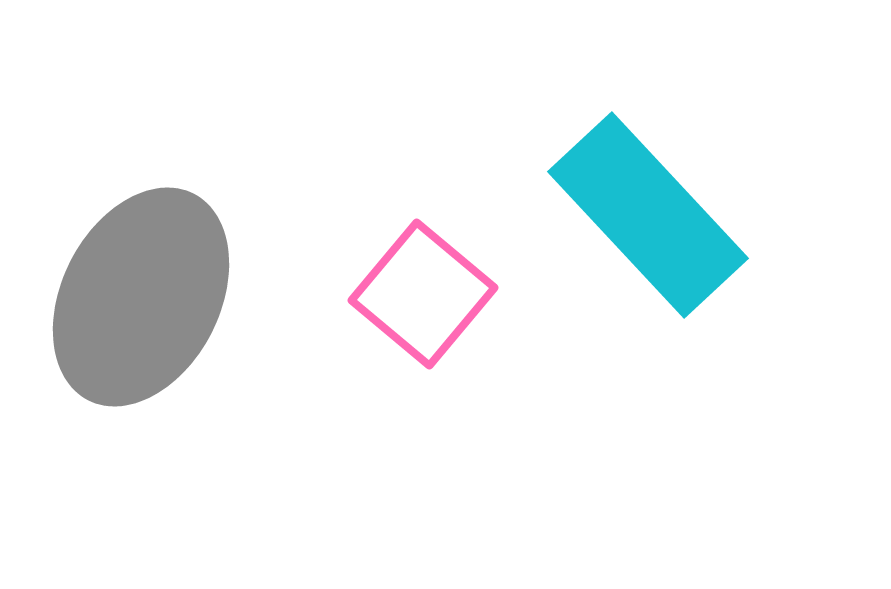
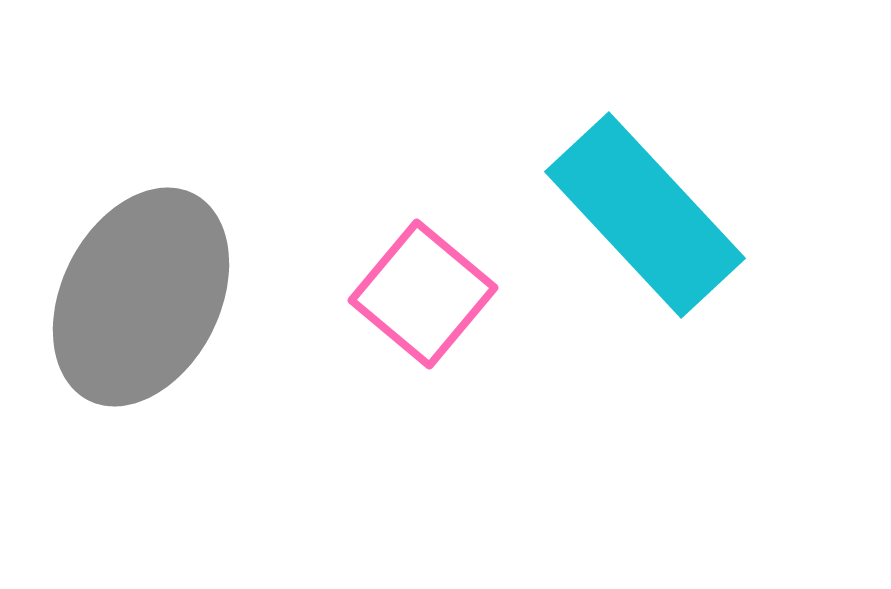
cyan rectangle: moved 3 px left
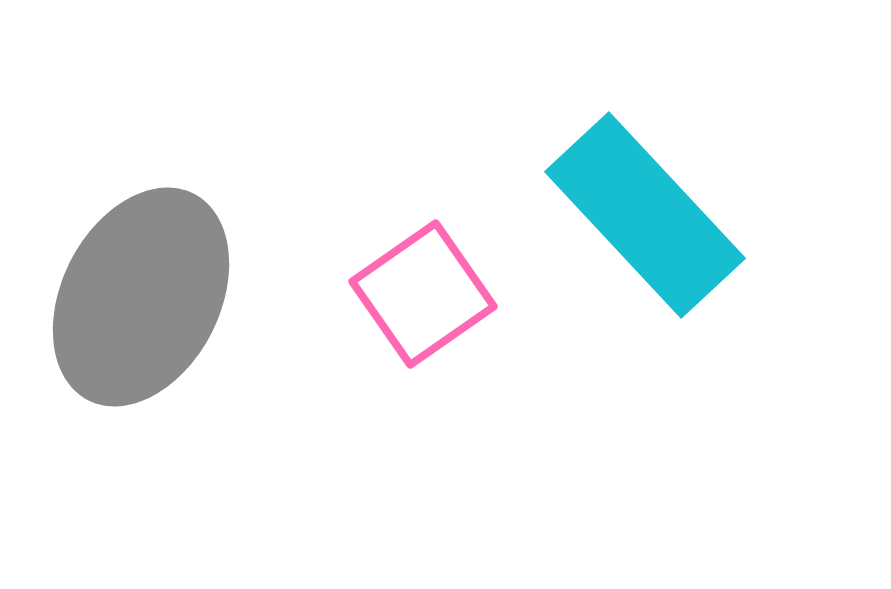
pink square: rotated 15 degrees clockwise
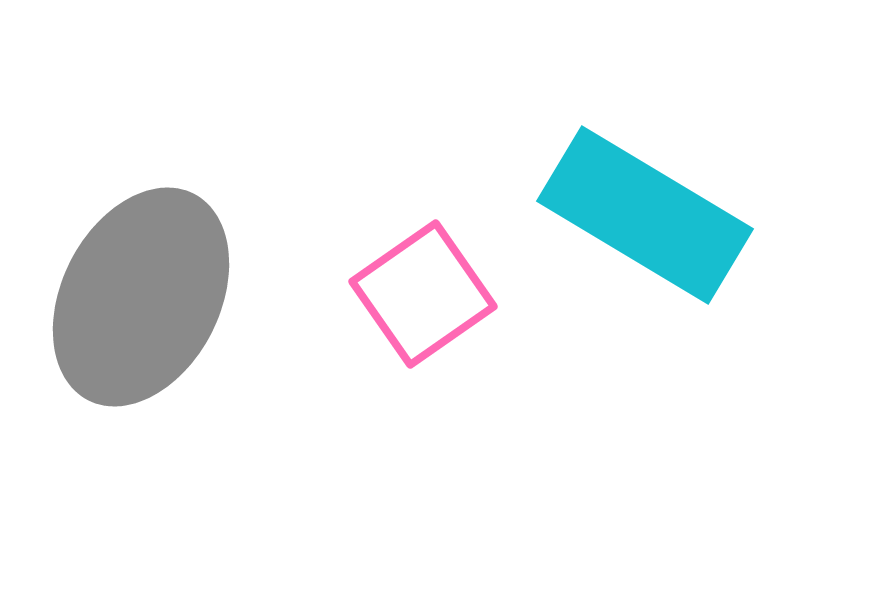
cyan rectangle: rotated 16 degrees counterclockwise
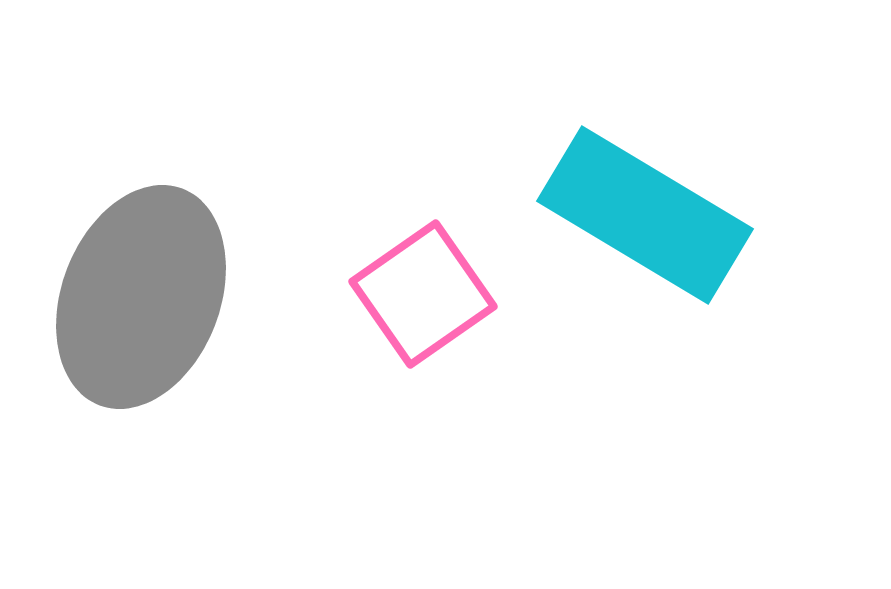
gray ellipse: rotated 6 degrees counterclockwise
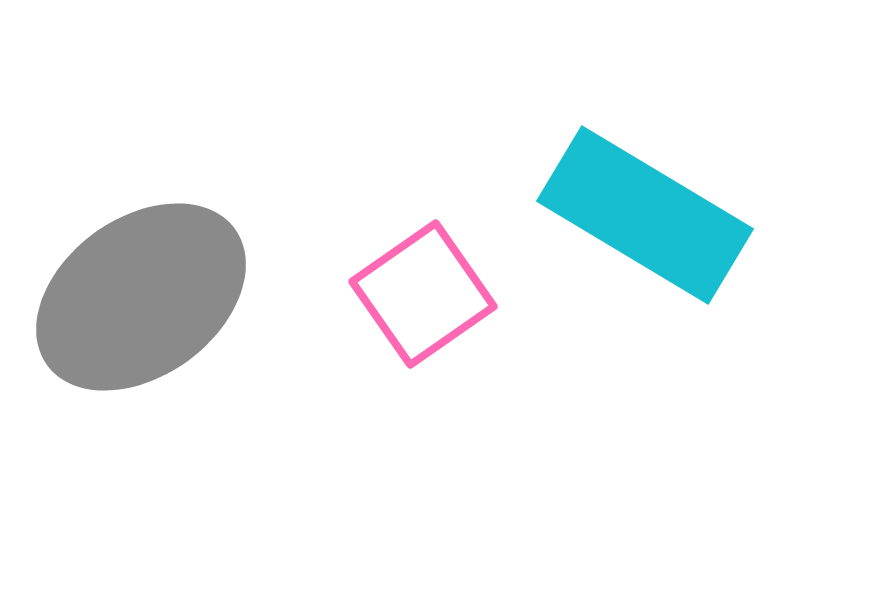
gray ellipse: rotated 33 degrees clockwise
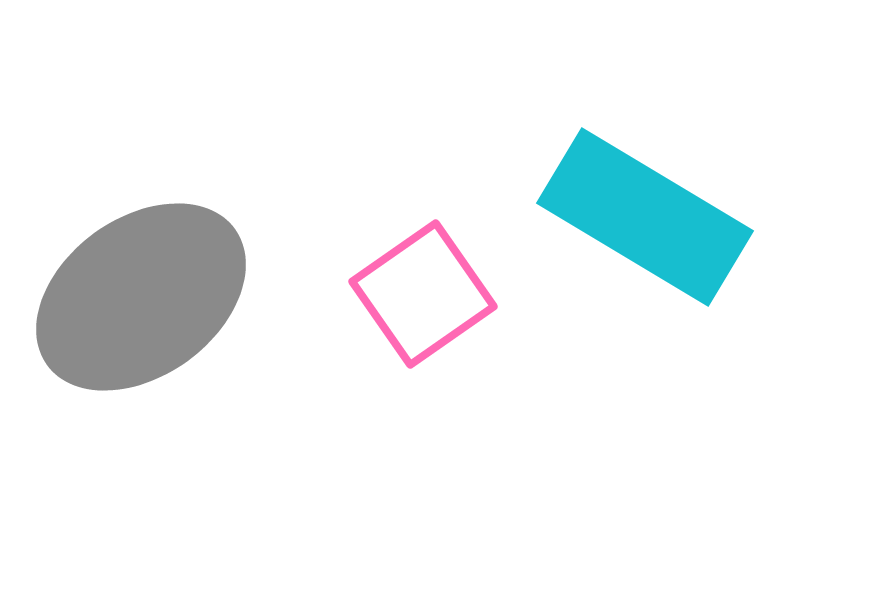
cyan rectangle: moved 2 px down
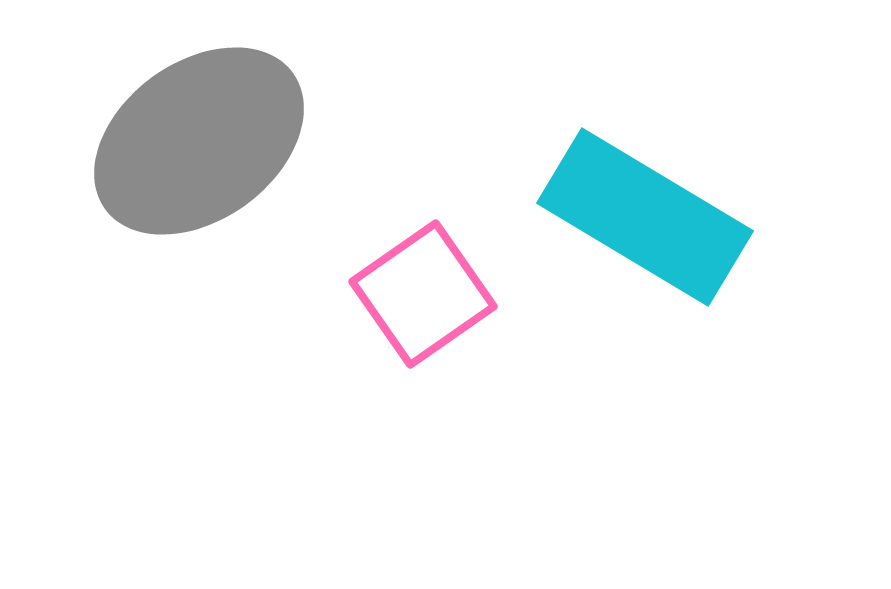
gray ellipse: moved 58 px right, 156 px up
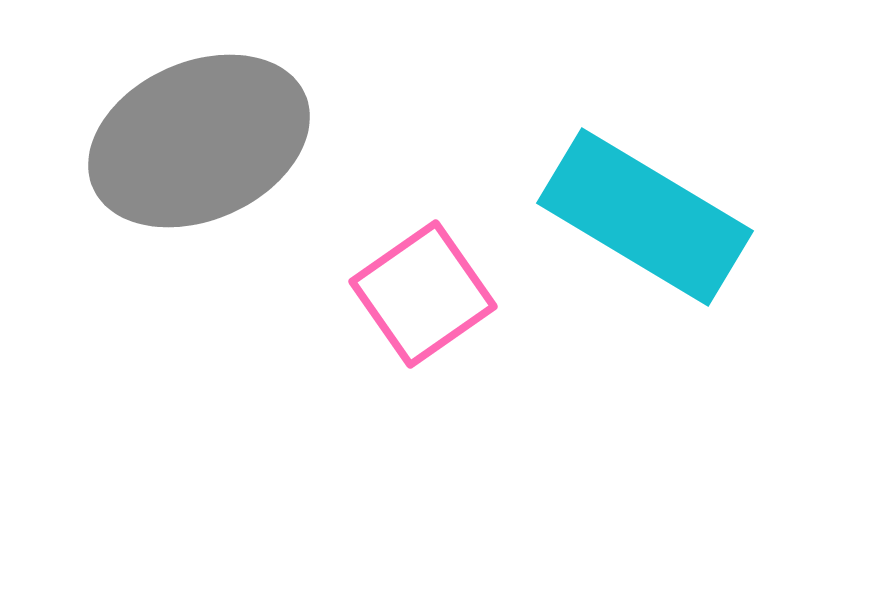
gray ellipse: rotated 12 degrees clockwise
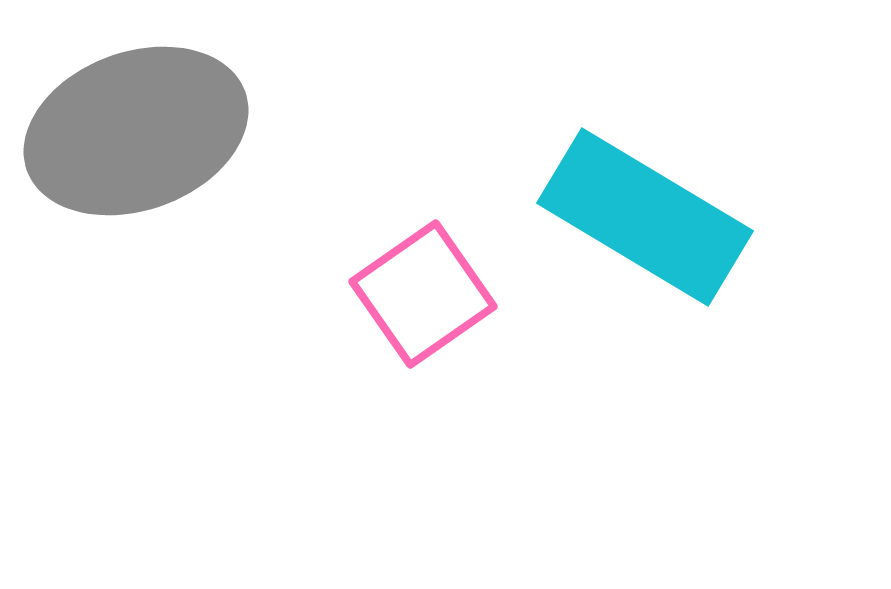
gray ellipse: moved 63 px left, 10 px up; rotated 4 degrees clockwise
